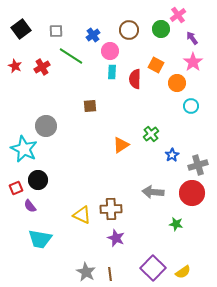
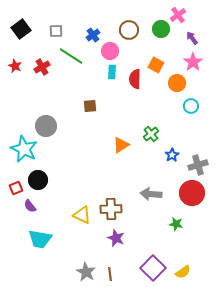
gray arrow: moved 2 px left, 2 px down
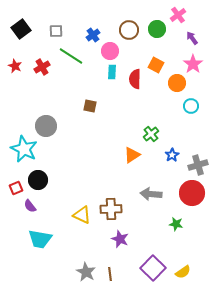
green circle: moved 4 px left
pink star: moved 2 px down
brown square: rotated 16 degrees clockwise
orange triangle: moved 11 px right, 10 px down
purple star: moved 4 px right, 1 px down
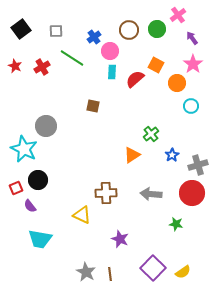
blue cross: moved 1 px right, 2 px down
green line: moved 1 px right, 2 px down
red semicircle: rotated 48 degrees clockwise
brown square: moved 3 px right
brown cross: moved 5 px left, 16 px up
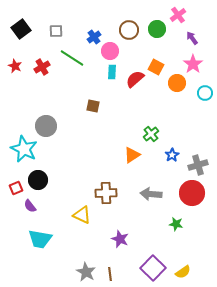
orange square: moved 2 px down
cyan circle: moved 14 px right, 13 px up
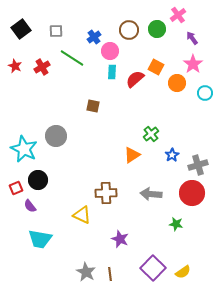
gray circle: moved 10 px right, 10 px down
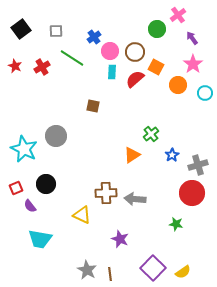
brown circle: moved 6 px right, 22 px down
orange circle: moved 1 px right, 2 px down
black circle: moved 8 px right, 4 px down
gray arrow: moved 16 px left, 5 px down
gray star: moved 1 px right, 2 px up
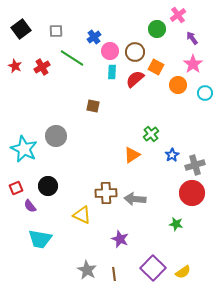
gray cross: moved 3 px left
black circle: moved 2 px right, 2 px down
brown line: moved 4 px right
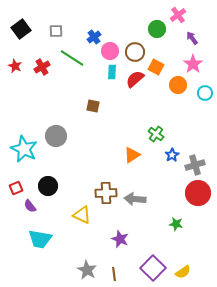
green cross: moved 5 px right; rotated 14 degrees counterclockwise
red circle: moved 6 px right
